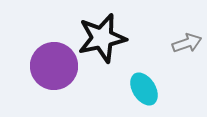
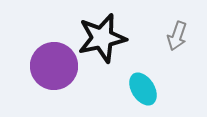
gray arrow: moved 10 px left, 7 px up; rotated 128 degrees clockwise
cyan ellipse: moved 1 px left
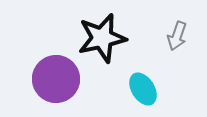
purple circle: moved 2 px right, 13 px down
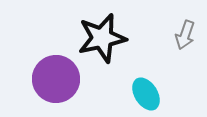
gray arrow: moved 8 px right, 1 px up
cyan ellipse: moved 3 px right, 5 px down
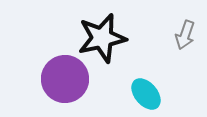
purple circle: moved 9 px right
cyan ellipse: rotated 8 degrees counterclockwise
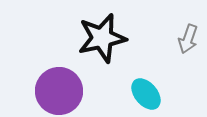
gray arrow: moved 3 px right, 4 px down
purple circle: moved 6 px left, 12 px down
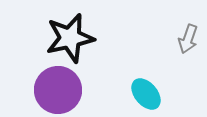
black star: moved 32 px left
purple circle: moved 1 px left, 1 px up
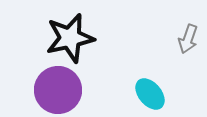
cyan ellipse: moved 4 px right
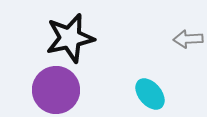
gray arrow: rotated 68 degrees clockwise
purple circle: moved 2 px left
